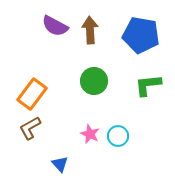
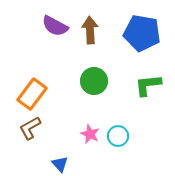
blue pentagon: moved 1 px right, 2 px up
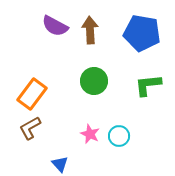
cyan circle: moved 1 px right
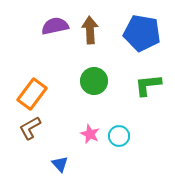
purple semicircle: rotated 140 degrees clockwise
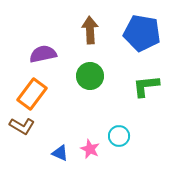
purple semicircle: moved 12 px left, 28 px down
green circle: moved 4 px left, 5 px up
green L-shape: moved 2 px left, 1 px down
brown L-shape: moved 8 px left, 2 px up; rotated 120 degrees counterclockwise
pink star: moved 15 px down
blue triangle: moved 11 px up; rotated 24 degrees counterclockwise
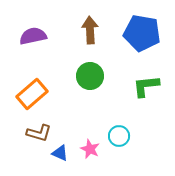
purple semicircle: moved 10 px left, 18 px up
orange rectangle: rotated 12 degrees clockwise
brown L-shape: moved 17 px right, 7 px down; rotated 15 degrees counterclockwise
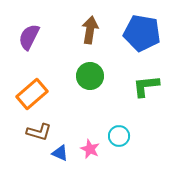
brown arrow: rotated 12 degrees clockwise
purple semicircle: moved 4 px left, 1 px down; rotated 52 degrees counterclockwise
brown L-shape: moved 1 px up
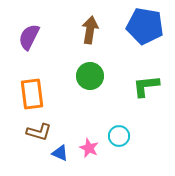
blue pentagon: moved 3 px right, 7 px up
orange rectangle: rotated 56 degrees counterclockwise
pink star: moved 1 px left, 1 px up
